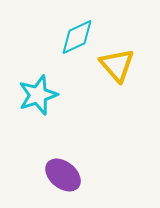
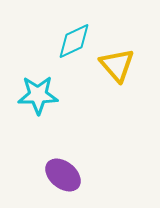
cyan diamond: moved 3 px left, 4 px down
cyan star: rotated 18 degrees clockwise
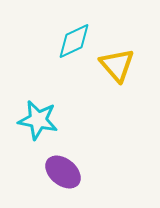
cyan star: moved 25 px down; rotated 12 degrees clockwise
purple ellipse: moved 3 px up
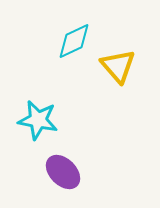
yellow triangle: moved 1 px right, 1 px down
purple ellipse: rotated 6 degrees clockwise
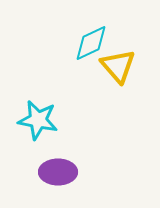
cyan diamond: moved 17 px right, 2 px down
purple ellipse: moved 5 px left; rotated 45 degrees counterclockwise
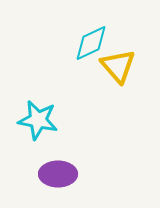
purple ellipse: moved 2 px down
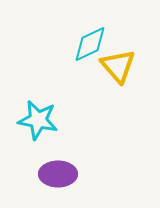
cyan diamond: moved 1 px left, 1 px down
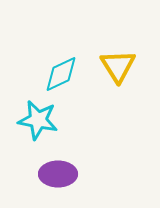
cyan diamond: moved 29 px left, 30 px down
yellow triangle: rotated 9 degrees clockwise
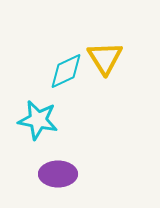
yellow triangle: moved 13 px left, 8 px up
cyan diamond: moved 5 px right, 3 px up
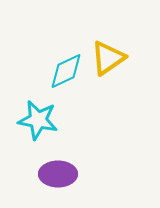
yellow triangle: moved 3 px right; rotated 27 degrees clockwise
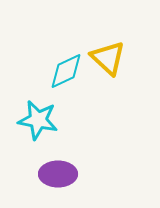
yellow triangle: rotated 42 degrees counterclockwise
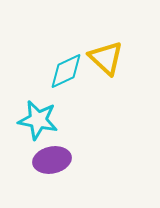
yellow triangle: moved 2 px left
purple ellipse: moved 6 px left, 14 px up; rotated 12 degrees counterclockwise
